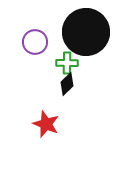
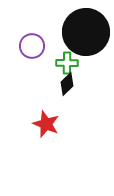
purple circle: moved 3 px left, 4 px down
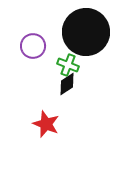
purple circle: moved 1 px right
green cross: moved 1 px right, 2 px down; rotated 20 degrees clockwise
black diamond: rotated 10 degrees clockwise
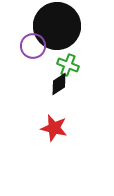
black circle: moved 29 px left, 6 px up
black diamond: moved 8 px left
red star: moved 8 px right, 4 px down; rotated 8 degrees counterclockwise
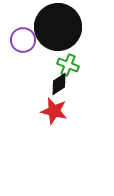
black circle: moved 1 px right, 1 px down
purple circle: moved 10 px left, 6 px up
red star: moved 17 px up
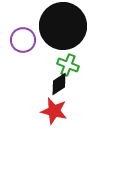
black circle: moved 5 px right, 1 px up
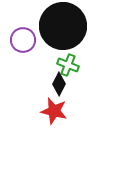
black diamond: rotated 30 degrees counterclockwise
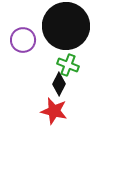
black circle: moved 3 px right
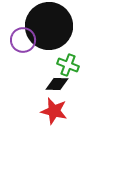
black circle: moved 17 px left
black diamond: moved 2 px left; rotated 65 degrees clockwise
